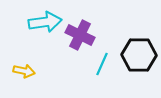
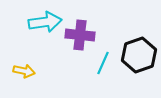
purple cross: rotated 20 degrees counterclockwise
black hexagon: rotated 20 degrees counterclockwise
cyan line: moved 1 px right, 1 px up
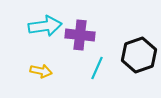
cyan arrow: moved 4 px down
cyan line: moved 6 px left, 5 px down
yellow arrow: moved 17 px right
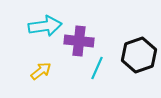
purple cross: moved 1 px left, 6 px down
yellow arrow: rotated 50 degrees counterclockwise
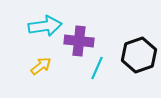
yellow arrow: moved 5 px up
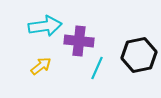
black hexagon: rotated 8 degrees clockwise
